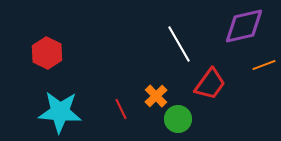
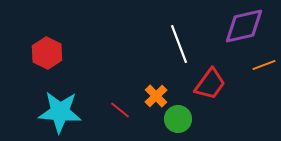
white line: rotated 9 degrees clockwise
red line: moved 1 px left, 1 px down; rotated 25 degrees counterclockwise
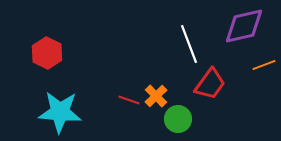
white line: moved 10 px right
red line: moved 9 px right, 10 px up; rotated 20 degrees counterclockwise
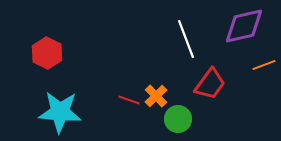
white line: moved 3 px left, 5 px up
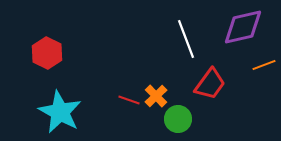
purple diamond: moved 1 px left, 1 px down
cyan star: rotated 24 degrees clockwise
